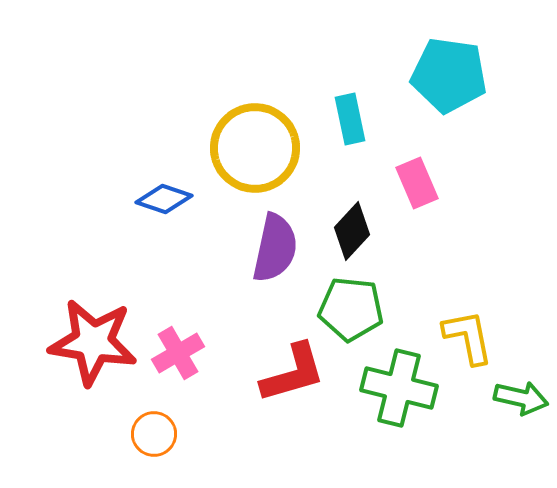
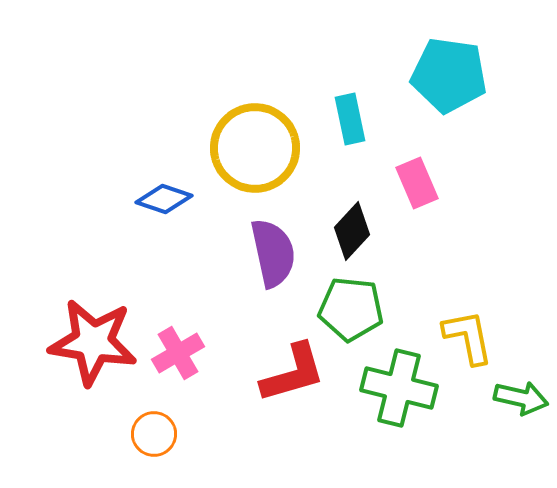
purple semicircle: moved 2 px left, 5 px down; rotated 24 degrees counterclockwise
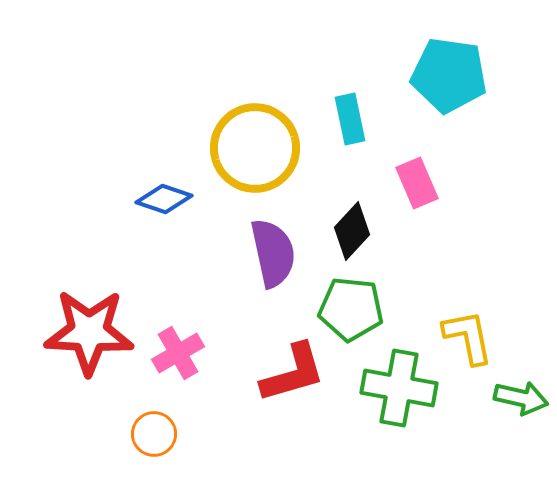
red star: moved 4 px left, 10 px up; rotated 6 degrees counterclockwise
green cross: rotated 4 degrees counterclockwise
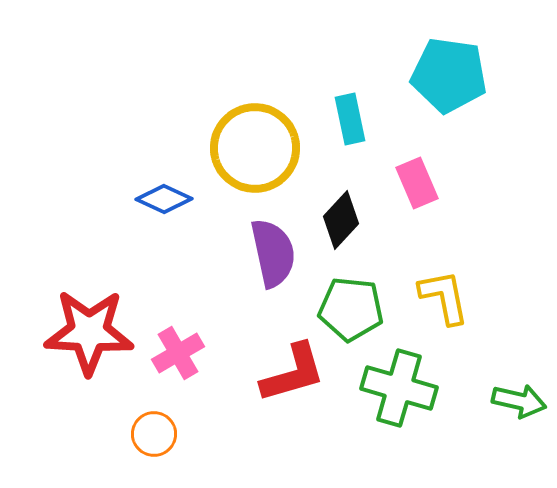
blue diamond: rotated 6 degrees clockwise
black diamond: moved 11 px left, 11 px up
yellow L-shape: moved 24 px left, 40 px up
green cross: rotated 6 degrees clockwise
green arrow: moved 2 px left, 3 px down
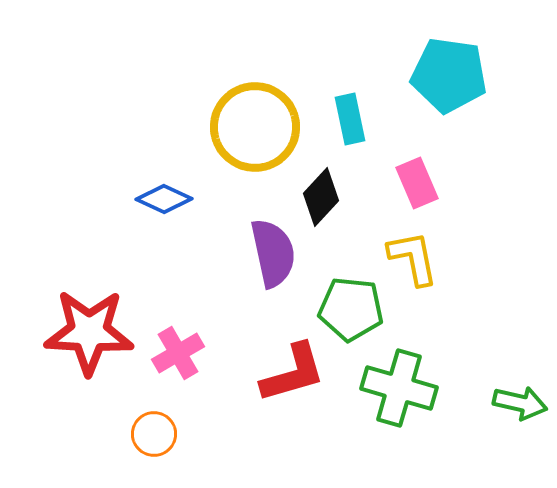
yellow circle: moved 21 px up
black diamond: moved 20 px left, 23 px up
yellow L-shape: moved 31 px left, 39 px up
green arrow: moved 1 px right, 2 px down
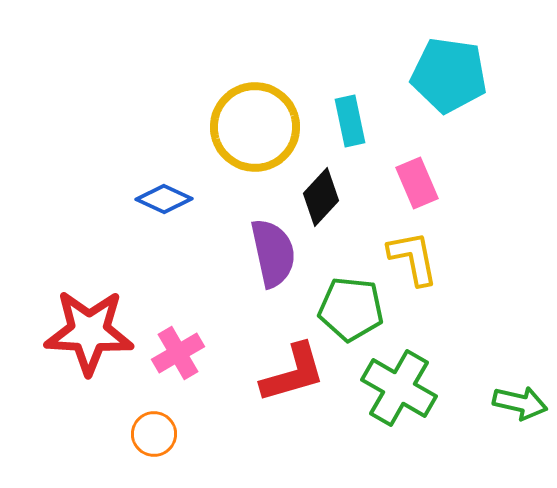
cyan rectangle: moved 2 px down
green cross: rotated 14 degrees clockwise
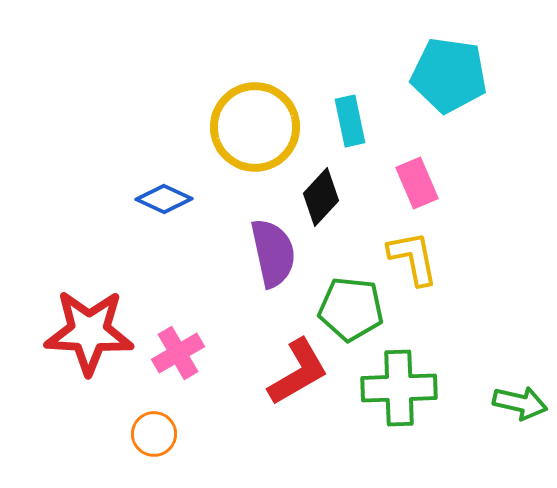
red L-shape: moved 5 px right, 1 px up; rotated 14 degrees counterclockwise
green cross: rotated 32 degrees counterclockwise
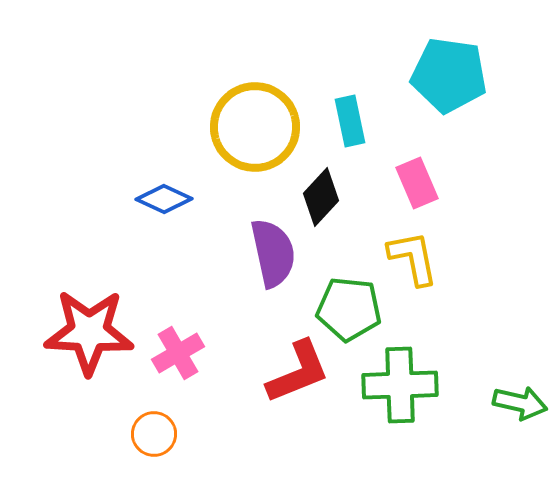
green pentagon: moved 2 px left
red L-shape: rotated 8 degrees clockwise
green cross: moved 1 px right, 3 px up
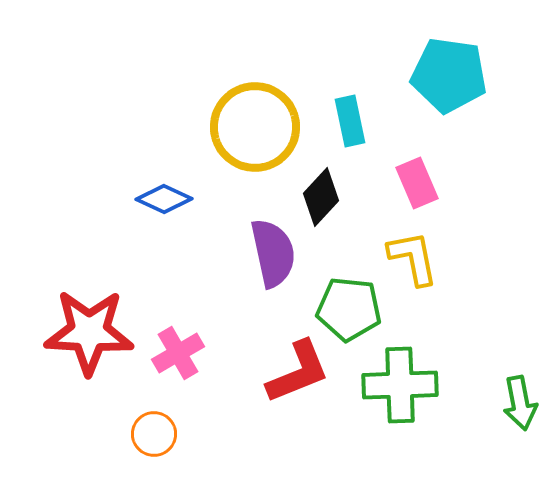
green arrow: rotated 66 degrees clockwise
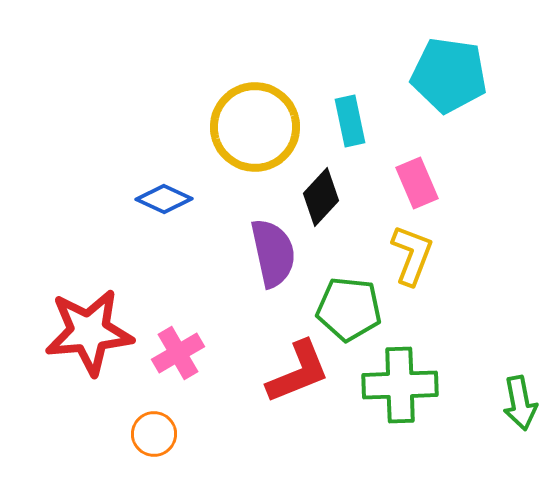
yellow L-shape: moved 1 px left, 3 px up; rotated 32 degrees clockwise
red star: rotated 8 degrees counterclockwise
